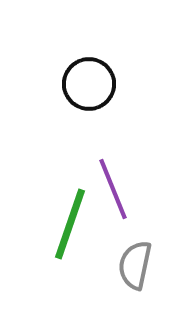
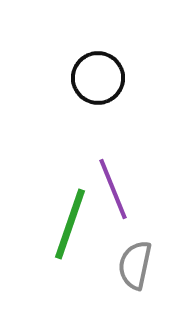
black circle: moved 9 px right, 6 px up
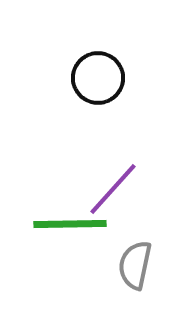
purple line: rotated 64 degrees clockwise
green line: rotated 70 degrees clockwise
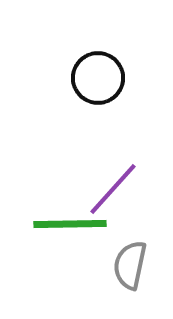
gray semicircle: moved 5 px left
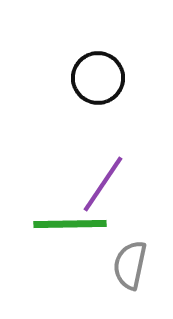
purple line: moved 10 px left, 5 px up; rotated 8 degrees counterclockwise
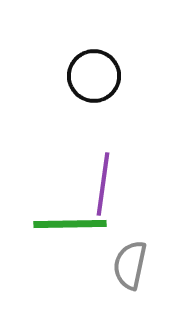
black circle: moved 4 px left, 2 px up
purple line: rotated 26 degrees counterclockwise
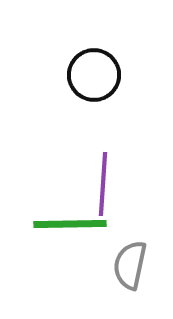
black circle: moved 1 px up
purple line: rotated 4 degrees counterclockwise
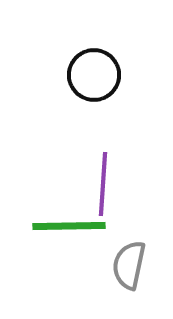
green line: moved 1 px left, 2 px down
gray semicircle: moved 1 px left
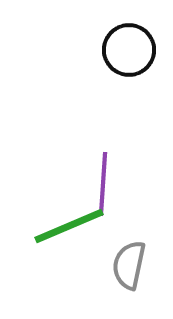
black circle: moved 35 px right, 25 px up
green line: rotated 22 degrees counterclockwise
